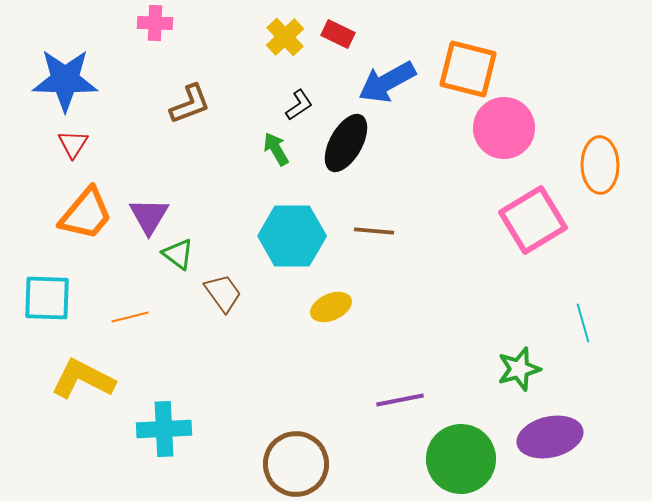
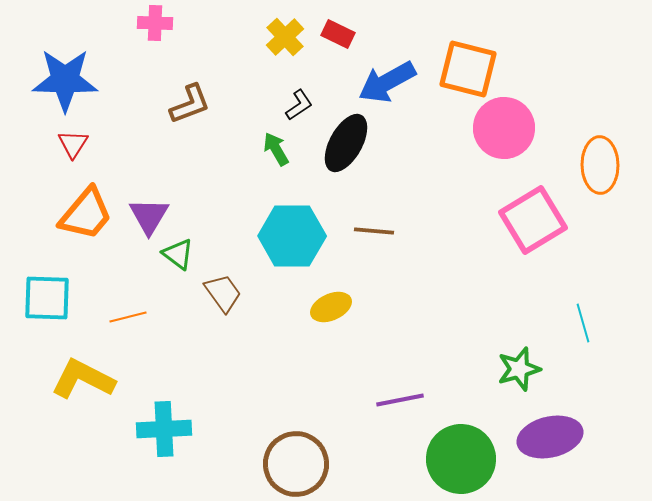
orange line: moved 2 px left
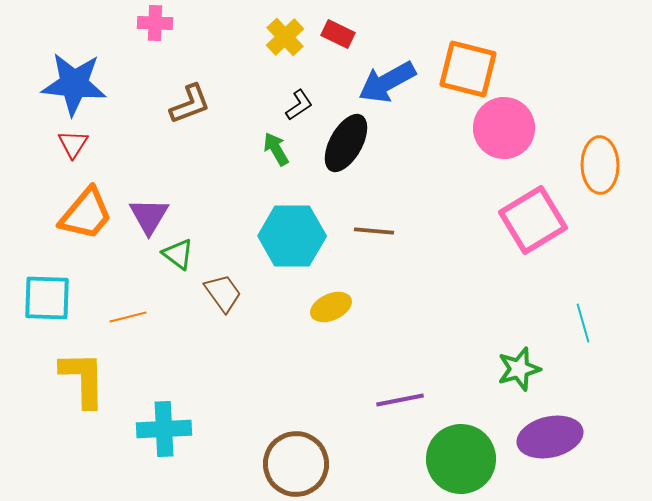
blue star: moved 9 px right, 4 px down; rotated 4 degrees clockwise
yellow L-shape: rotated 62 degrees clockwise
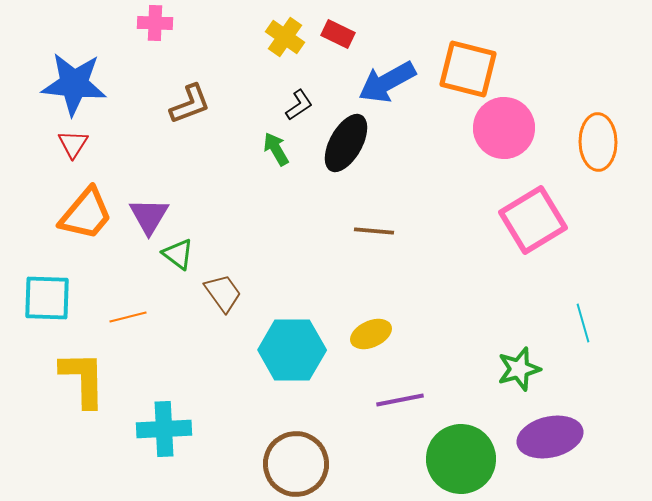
yellow cross: rotated 12 degrees counterclockwise
orange ellipse: moved 2 px left, 23 px up
cyan hexagon: moved 114 px down
yellow ellipse: moved 40 px right, 27 px down
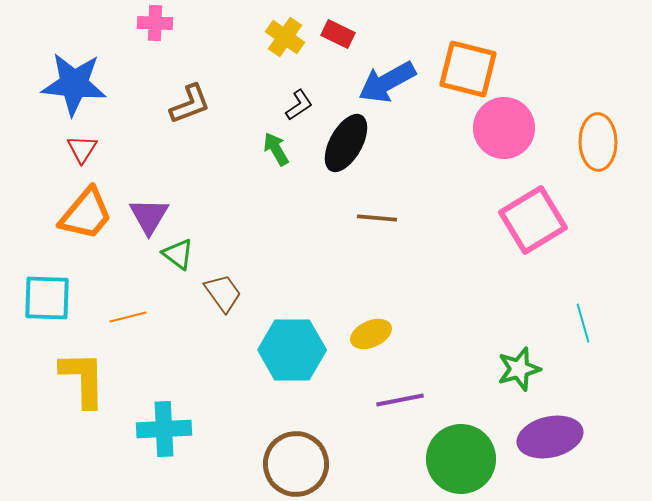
red triangle: moved 9 px right, 5 px down
brown line: moved 3 px right, 13 px up
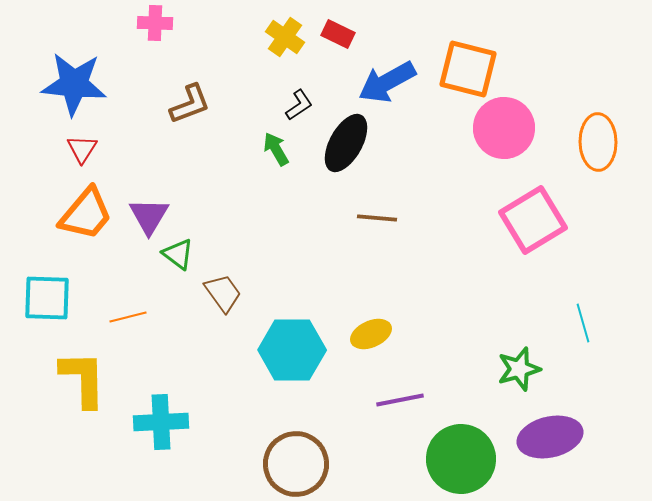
cyan cross: moved 3 px left, 7 px up
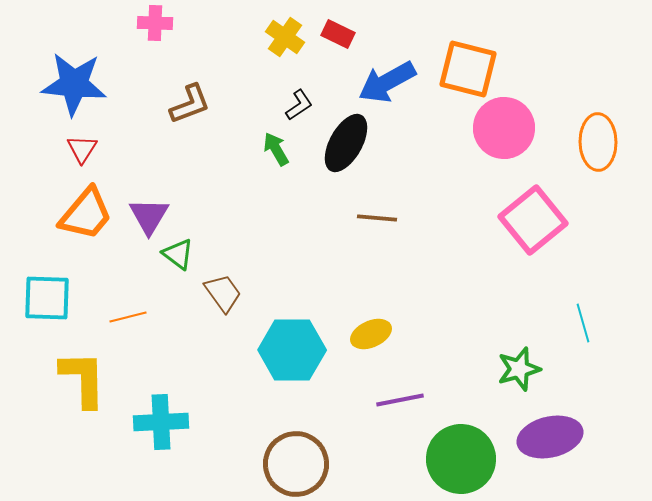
pink square: rotated 8 degrees counterclockwise
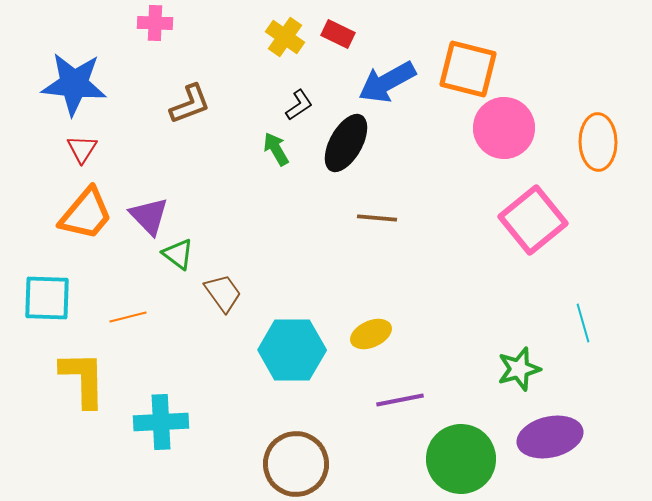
purple triangle: rotated 15 degrees counterclockwise
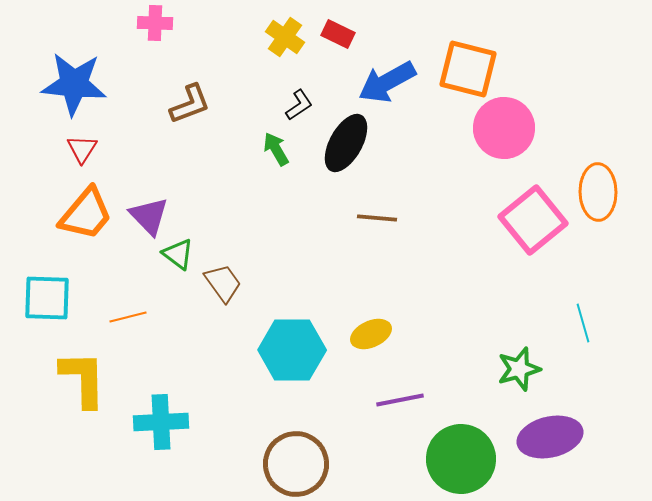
orange ellipse: moved 50 px down
brown trapezoid: moved 10 px up
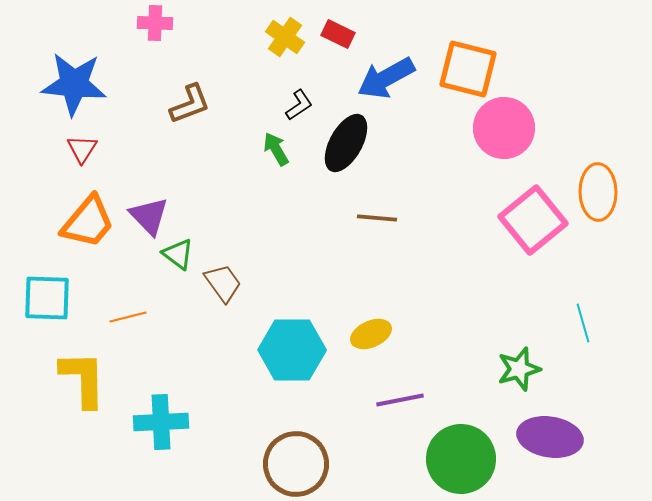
blue arrow: moved 1 px left, 4 px up
orange trapezoid: moved 2 px right, 8 px down
purple ellipse: rotated 22 degrees clockwise
